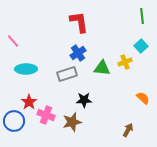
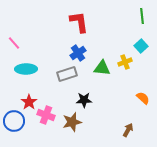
pink line: moved 1 px right, 2 px down
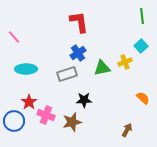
pink line: moved 6 px up
green triangle: rotated 18 degrees counterclockwise
brown arrow: moved 1 px left
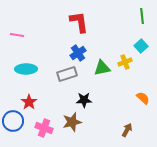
pink line: moved 3 px right, 2 px up; rotated 40 degrees counterclockwise
pink cross: moved 2 px left, 13 px down
blue circle: moved 1 px left
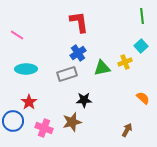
pink line: rotated 24 degrees clockwise
